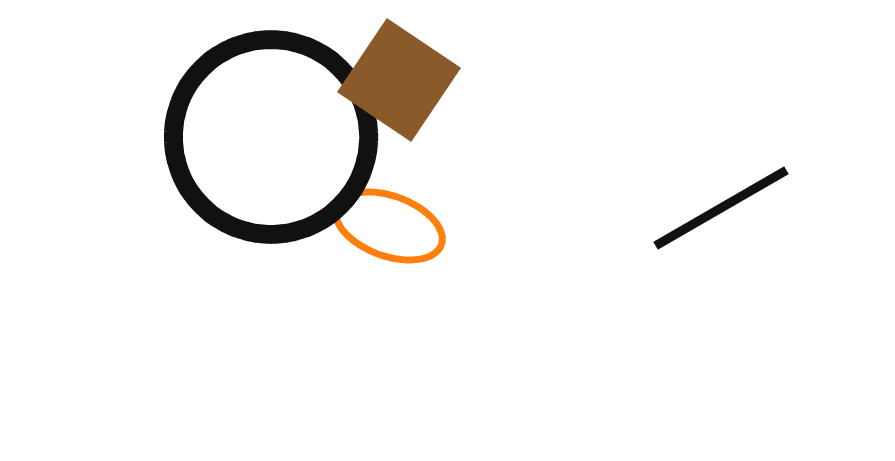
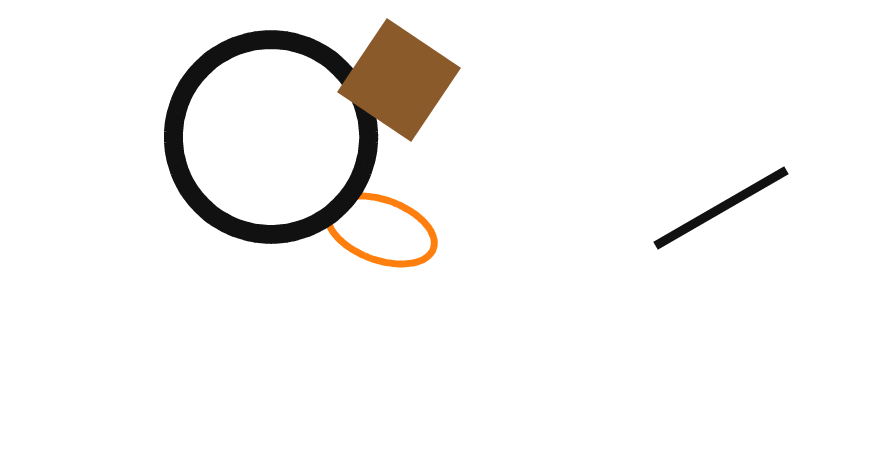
orange ellipse: moved 8 px left, 4 px down
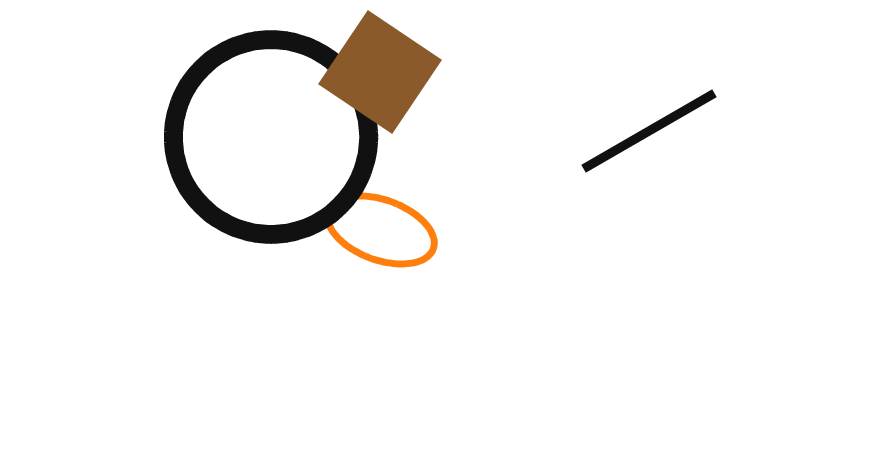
brown square: moved 19 px left, 8 px up
black line: moved 72 px left, 77 px up
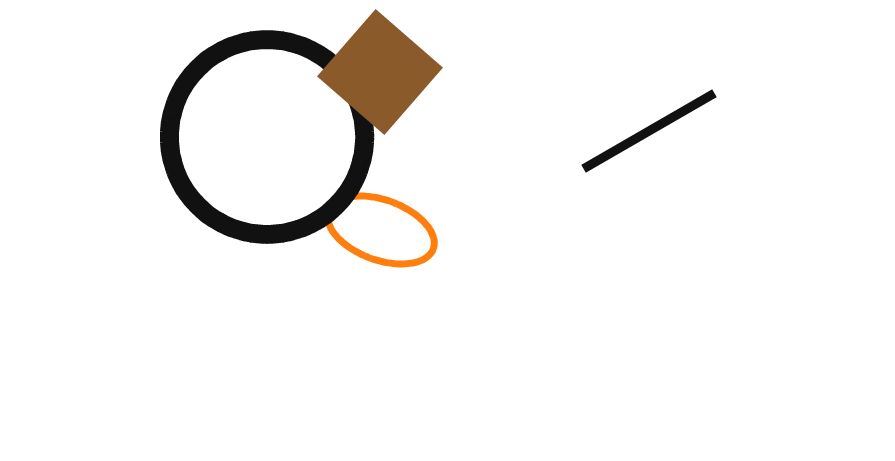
brown square: rotated 7 degrees clockwise
black circle: moved 4 px left
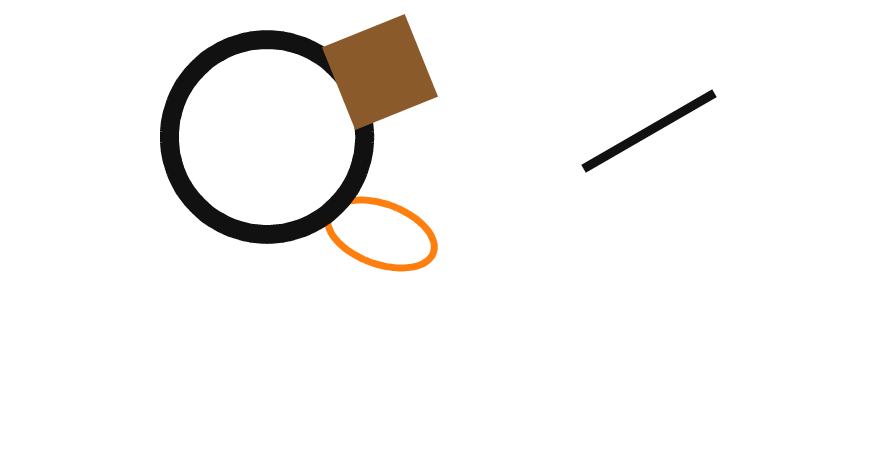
brown square: rotated 27 degrees clockwise
orange ellipse: moved 4 px down
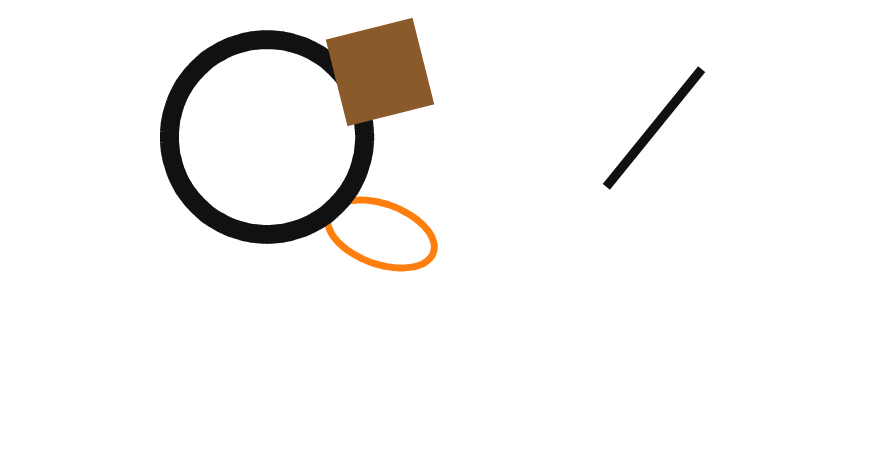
brown square: rotated 8 degrees clockwise
black line: moved 5 px right, 3 px up; rotated 21 degrees counterclockwise
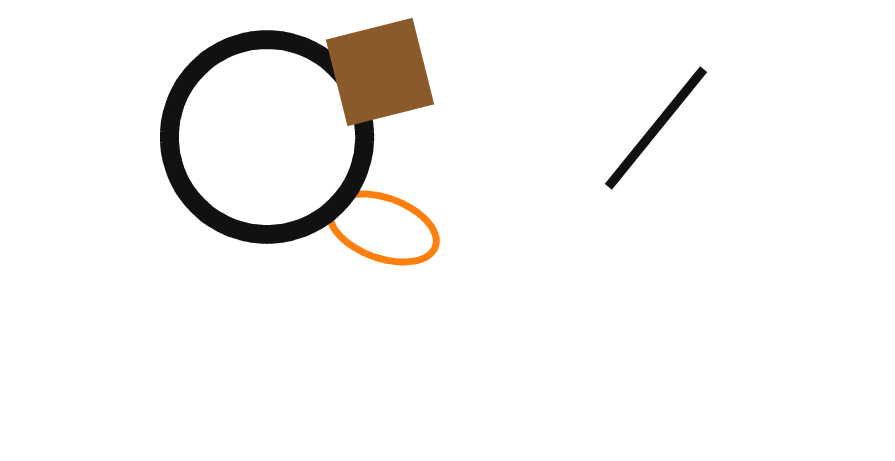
black line: moved 2 px right
orange ellipse: moved 2 px right, 6 px up
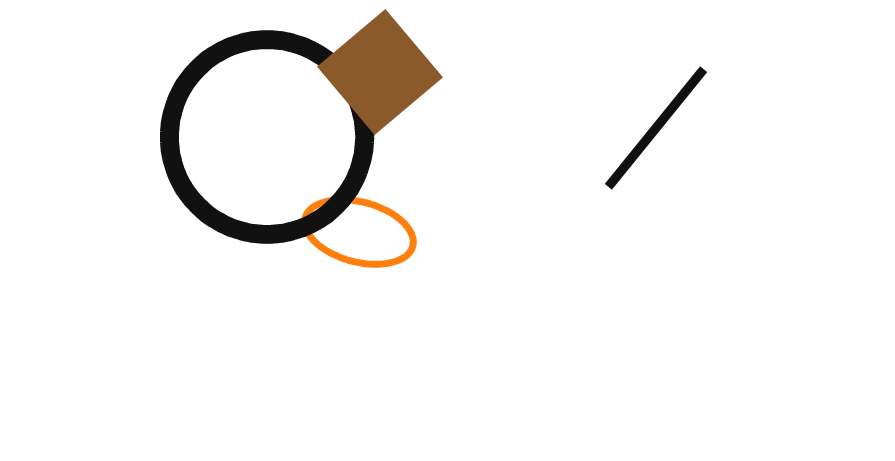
brown square: rotated 26 degrees counterclockwise
orange ellipse: moved 24 px left, 4 px down; rotated 5 degrees counterclockwise
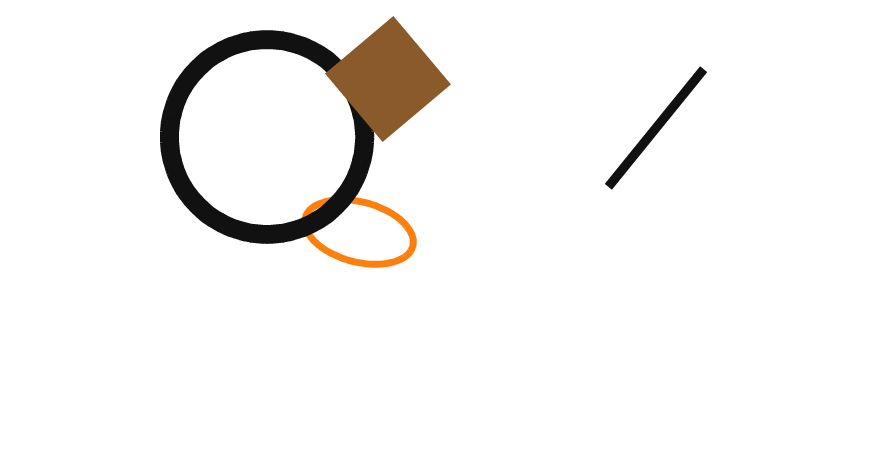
brown square: moved 8 px right, 7 px down
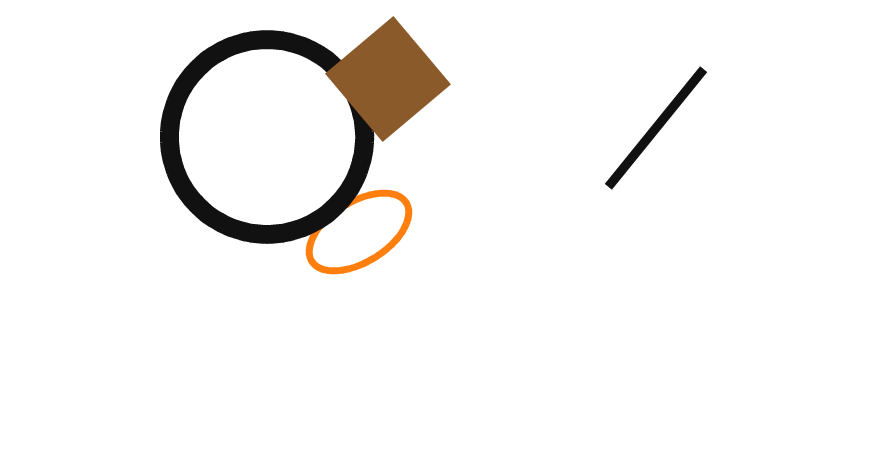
orange ellipse: rotated 47 degrees counterclockwise
